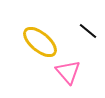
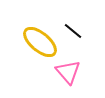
black line: moved 15 px left
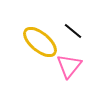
pink triangle: moved 1 px right, 6 px up; rotated 20 degrees clockwise
